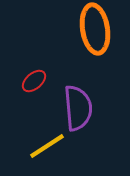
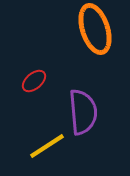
orange ellipse: rotated 9 degrees counterclockwise
purple semicircle: moved 5 px right, 4 px down
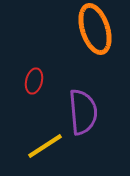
red ellipse: rotated 35 degrees counterclockwise
yellow line: moved 2 px left
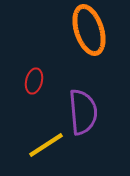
orange ellipse: moved 6 px left, 1 px down
yellow line: moved 1 px right, 1 px up
